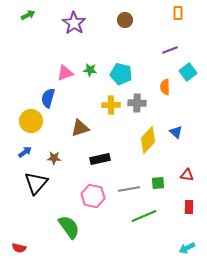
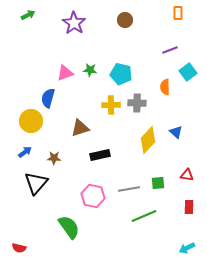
black rectangle: moved 4 px up
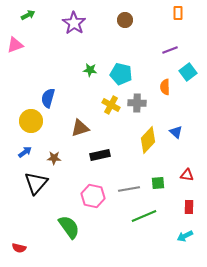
pink triangle: moved 50 px left, 28 px up
yellow cross: rotated 30 degrees clockwise
cyan arrow: moved 2 px left, 12 px up
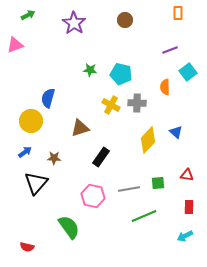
black rectangle: moved 1 px right, 2 px down; rotated 42 degrees counterclockwise
red semicircle: moved 8 px right, 1 px up
